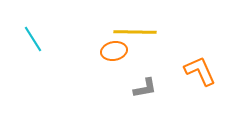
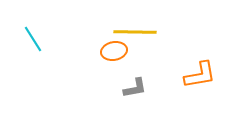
orange L-shape: moved 4 px down; rotated 104 degrees clockwise
gray L-shape: moved 10 px left
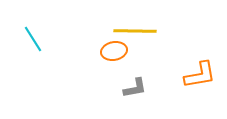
yellow line: moved 1 px up
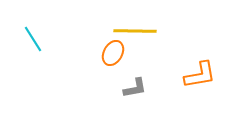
orange ellipse: moved 1 px left, 2 px down; rotated 50 degrees counterclockwise
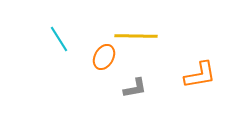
yellow line: moved 1 px right, 5 px down
cyan line: moved 26 px right
orange ellipse: moved 9 px left, 4 px down
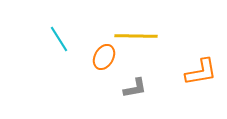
orange L-shape: moved 1 px right, 3 px up
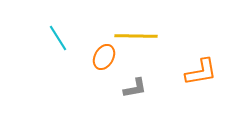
cyan line: moved 1 px left, 1 px up
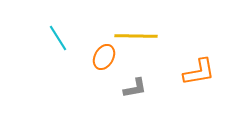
orange L-shape: moved 2 px left
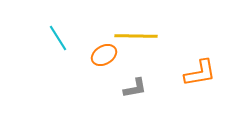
orange ellipse: moved 2 px up; rotated 30 degrees clockwise
orange L-shape: moved 1 px right, 1 px down
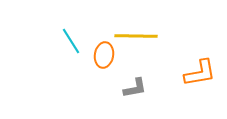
cyan line: moved 13 px right, 3 px down
orange ellipse: rotated 50 degrees counterclockwise
